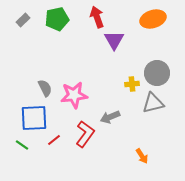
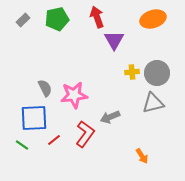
yellow cross: moved 12 px up
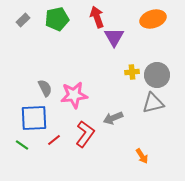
purple triangle: moved 3 px up
gray circle: moved 2 px down
gray arrow: moved 3 px right, 1 px down
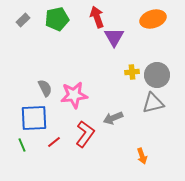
red line: moved 2 px down
green line: rotated 32 degrees clockwise
orange arrow: rotated 14 degrees clockwise
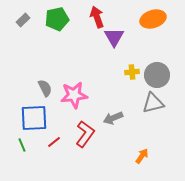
orange arrow: rotated 126 degrees counterclockwise
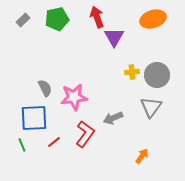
pink star: moved 2 px down
gray triangle: moved 2 px left, 4 px down; rotated 40 degrees counterclockwise
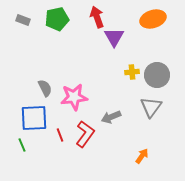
gray rectangle: rotated 64 degrees clockwise
gray arrow: moved 2 px left, 1 px up
red line: moved 6 px right, 7 px up; rotated 72 degrees counterclockwise
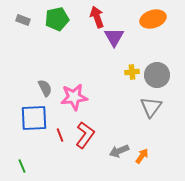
gray arrow: moved 8 px right, 34 px down
red L-shape: moved 1 px down
green line: moved 21 px down
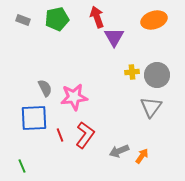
orange ellipse: moved 1 px right, 1 px down
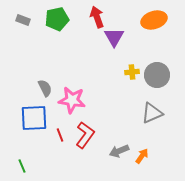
pink star: moved 2 px left, 3 px down; rotated 16 degrees clockwise
gray triangle: moved 1 px right, 6 px down; rotated 30 degrees clockwise
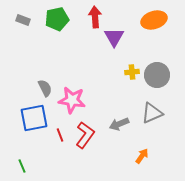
red arrow: moved 2 px left; rotated 15 degrees clockwise
blue square: rotated 8 degrees counterclockwise
gray arrow: moved 27 px up
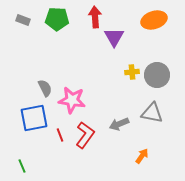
green pentagon: rotated 15 degrees clockwise
gray triangle: rotated 35 degrees clockwise
